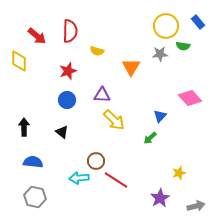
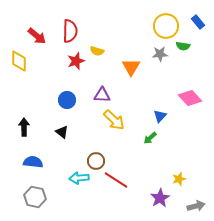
red star: moved 8 px right, 10 px up
yellow star: moved 6 px down
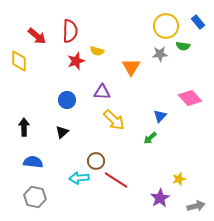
purple triangle: moved 3 px up
black triangle: rotated 40 degrees clockwise
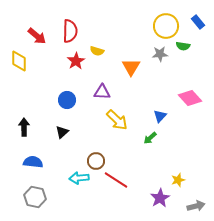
red star: rotated 12 degrees counterclockwise
yellow arrow: moved 3 px right
yellow star: moved 1 px left, 1 px down
